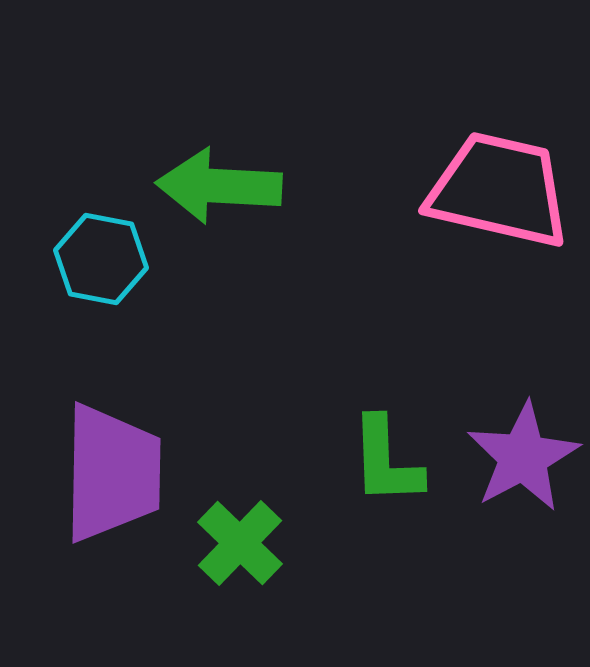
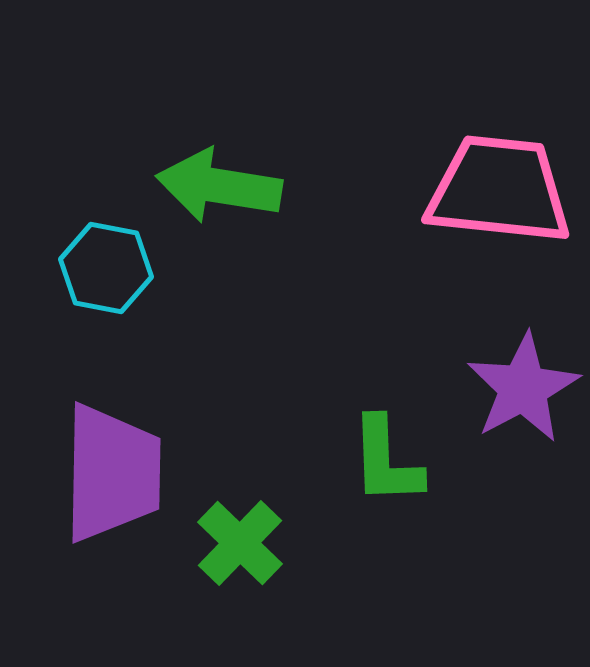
green arrow: rotated 6 degrees clockwise
pink trapezoid: rotated 7 degrees counterclockwise
cyan hexagon: moved 5 px right, 9 px down
purple star: moved 69 px up
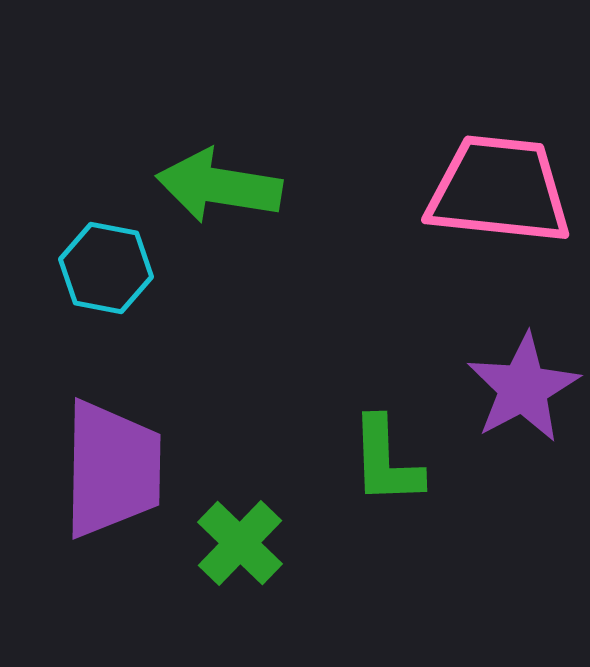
purple trapezoid: moved 4 px up
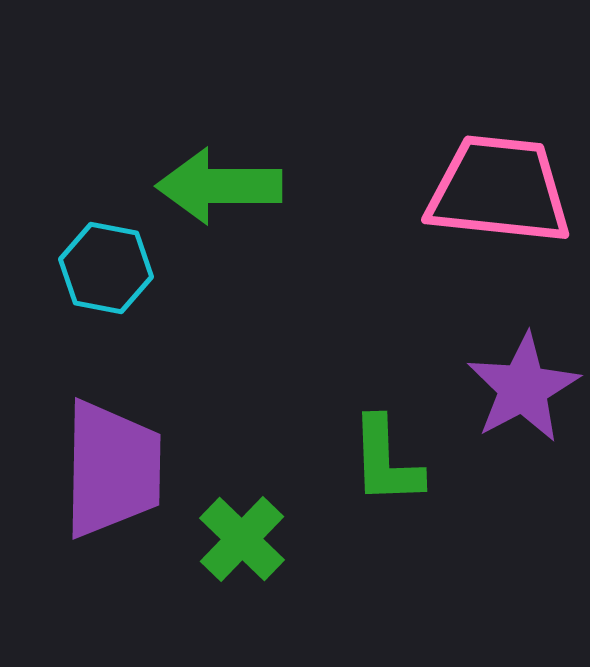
green arrow: rotated 9 degrees counterclockwise
green cross: moved 2 px right, 4 px up
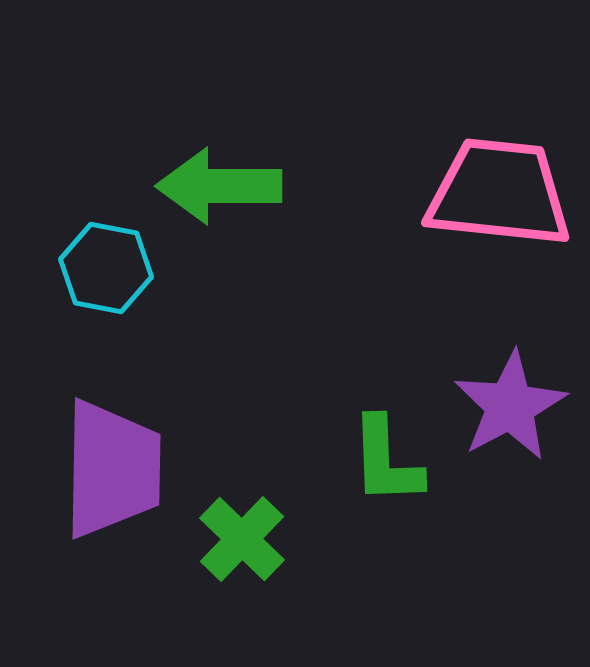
pink trapezoid: moved 3 px down
purple star: moved 13 px left, 18 px down
